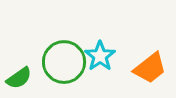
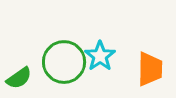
orange trapezoid: moved 1 px down; rotated 51 degrees counterclockwise
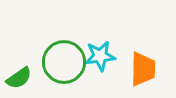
cyan star: rotated 28 degrees clockwise
orange trapezoid: moved 7 px left
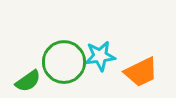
orange trapezoid: moved 2 px left, 3 px down; rotated 63 degrees clockwise
green semicircle: moved 9 px right, 3 px down
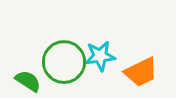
green semicircle: rotated 112 degrees counterclockwise
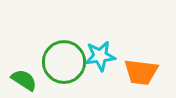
orange trapezoid: rotated 33 degrees clockwise
green semicircle: moved 4 px left, 1 px up
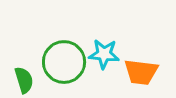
cyan star: moved 4 px right, 2 px up; rotated 12 degrees clockwise
green semicircle: rotated 40 degrees clockwise
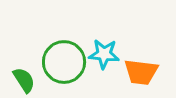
green semicircle: rotated 16 degrees counterclockwise
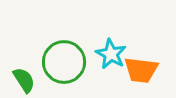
cyan star: moved 7 px right; rotated 24 degrees clockwise
orange trapezoid: moved 2 px up
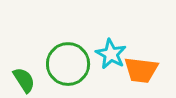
green circle: moved 4 px right, 2 px down
